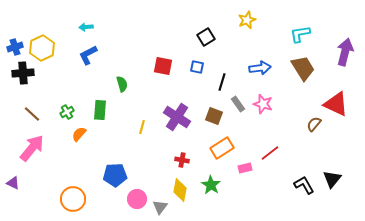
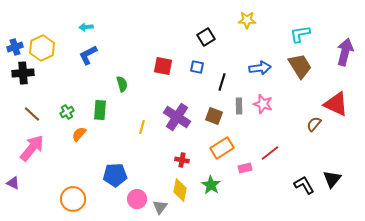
yellow star: rotated 24 degrees clockwise
brown trapezoid: moved 3 px left, 2 px up
gray rectangle: moved 1 px right, 2 px down; rotated 35 degrees clockwise
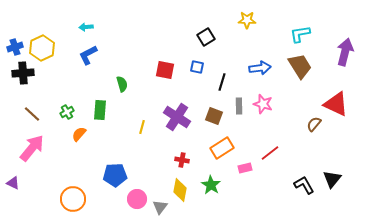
red square: moved 2 px right, 4 px down
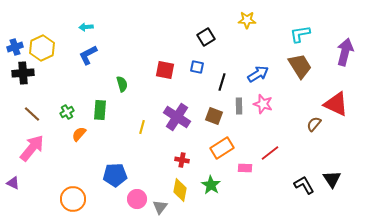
blue arrow: moved 2 px left, 6 px down; rotated 25 degrees counterclockwise
pink rectangle: rotated 16 degrees clockwise
black triangle: rotated 12 degrees counterclockwise
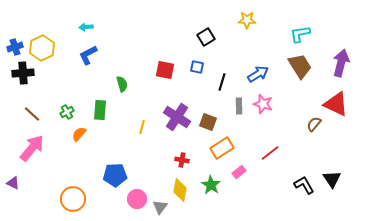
purple arrow: moved 4 px left, 11 px down
brown square: moved 6 px left, 6 px down
pink rectangle: moved 6 px left, 4 px down; rotated 40 degrees counterclockwise
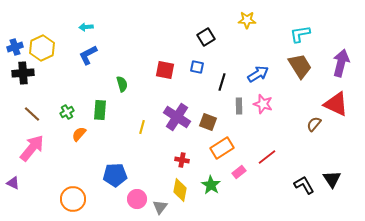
red line: moved 3 px left, 4 px down
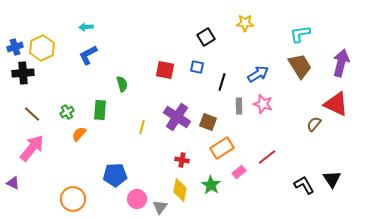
yellow star: moved 2 px left, 3 px down
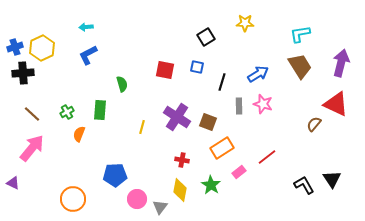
orange semicircle: rotated 21 degrees counterclockwise
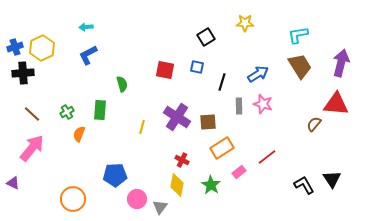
cyan L-shape: moved 2 px left, 1 px down
red triangle: rotated 20 degrees counterclockwise
brown square: rotated 24 degrees counterclockwise
red cross: rotated 16 degrees clockwise
yellow diamond: moved 3 px left, 5 px up
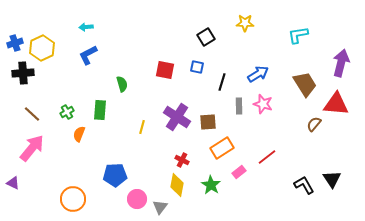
blue cross: moved 4 px up
brown trapezoid: moved 5 px right, 18 px down
